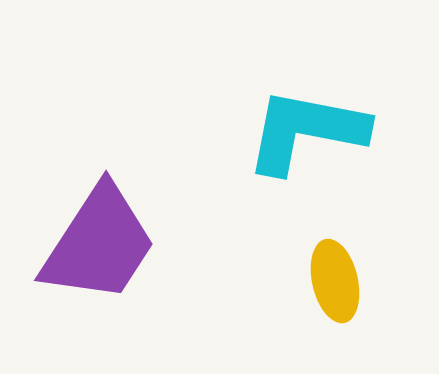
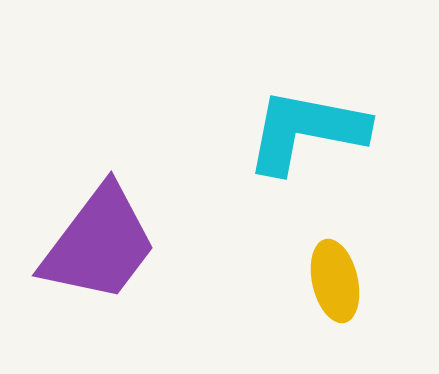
purple trapezoid: rotated 4 degrees clockwise
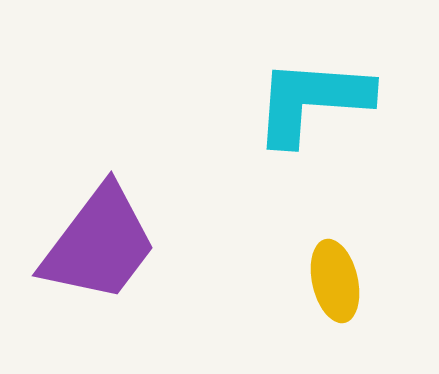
cyan L-shape: moved 6 px right, 30 px up; rotated 7 degrees counterclockwise
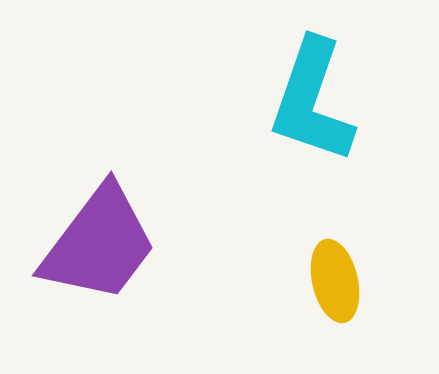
cyan L-shape: rotated 75 degrees counterclockwise
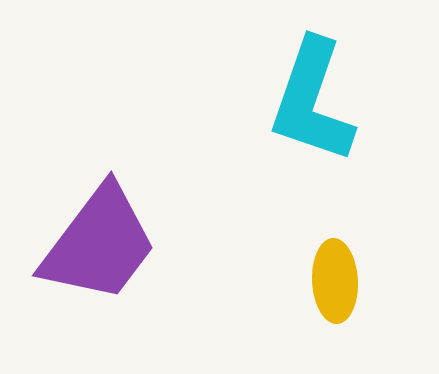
yellow ellipse: rotated 10 degrees clockwise
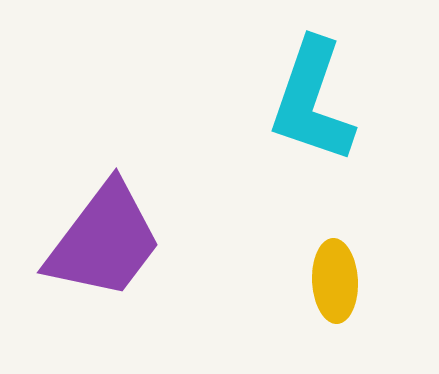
purple trapezoid: moved 5 px right, 3 px up
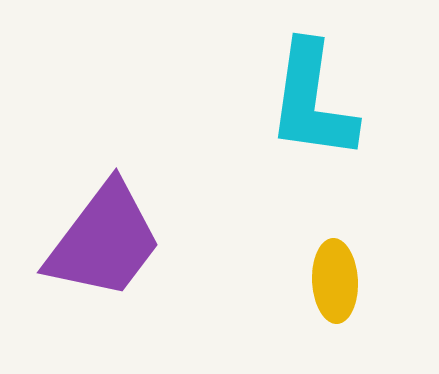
cyan L-shape: rotated 11 degrees counterclockwise
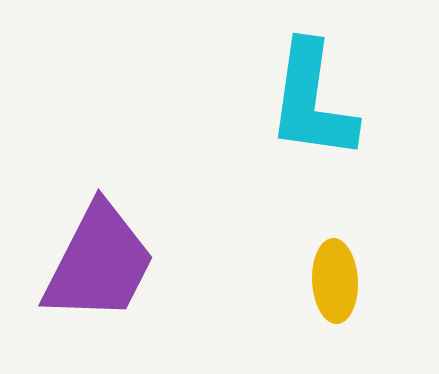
purple trapezoid: moved 5 px left, 22 px down; rotated 10 degrees counterclockwise
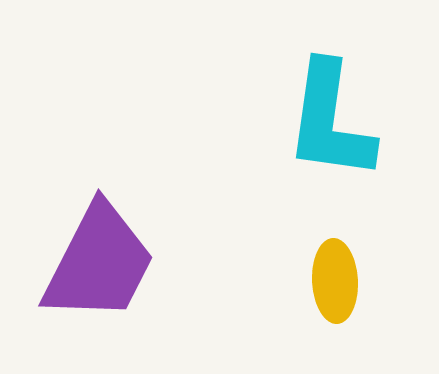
cyan L-shape: moved 18 px right, 20 px down
